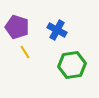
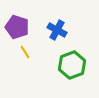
green hexagon: rotated 12 degrees counterclockwise
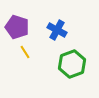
green hexagon: moved 1 px up
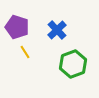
blue cross: rotated 18 degrees clockwise
green hexagon: moved 1 px right
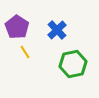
purple pentagon: rotated 15 degrees clockwise
green hexagon: rotated 8 degrees clockwise
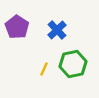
yellow line: moved 19 px right, 17 px down; rotated 56 degrees clockwise
